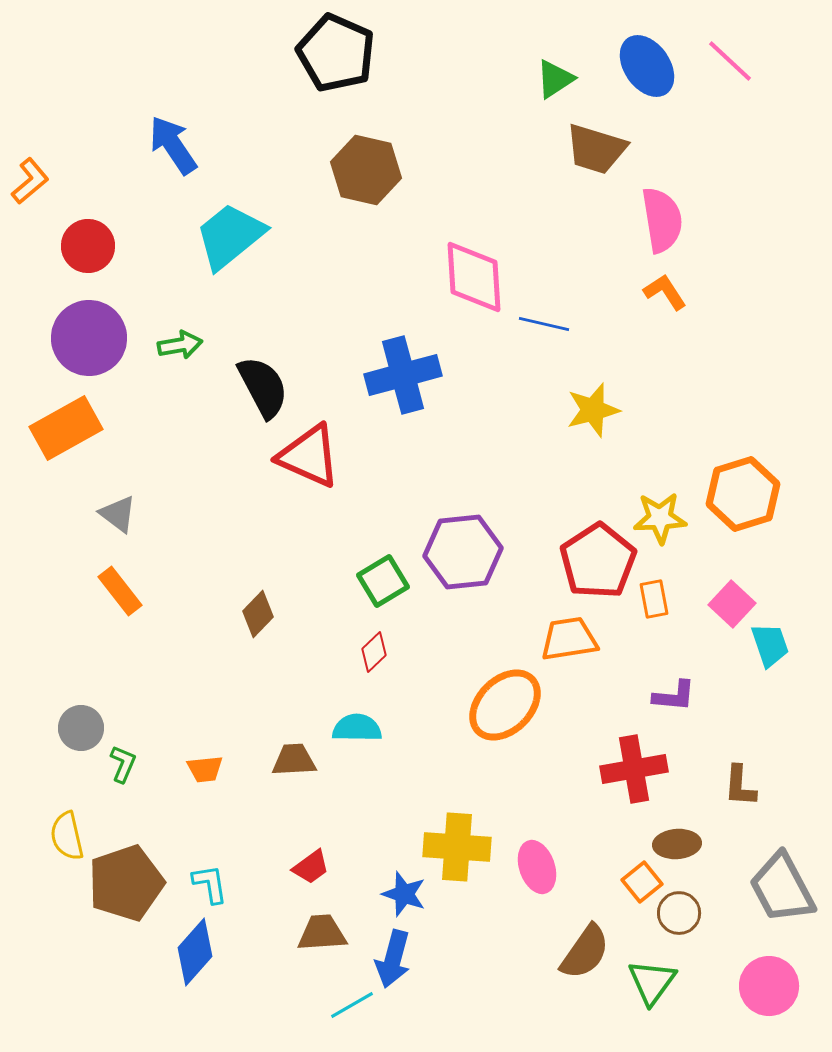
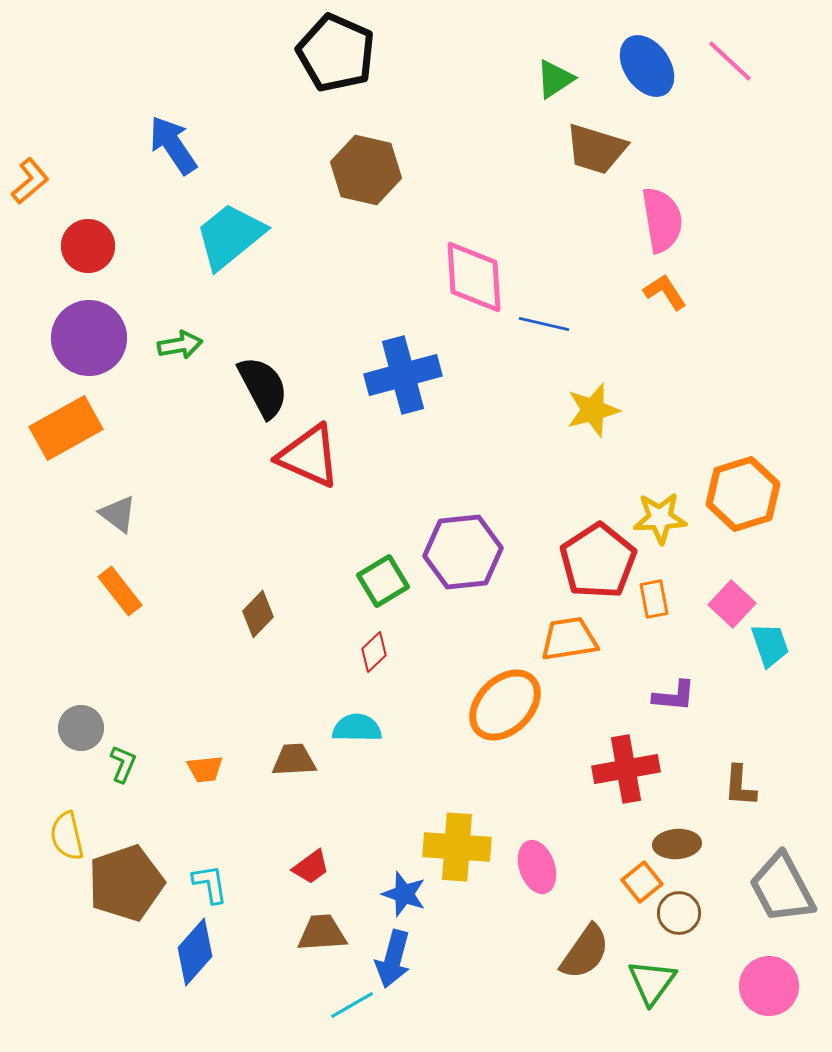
red cross at (634, 769): moved 8 px left
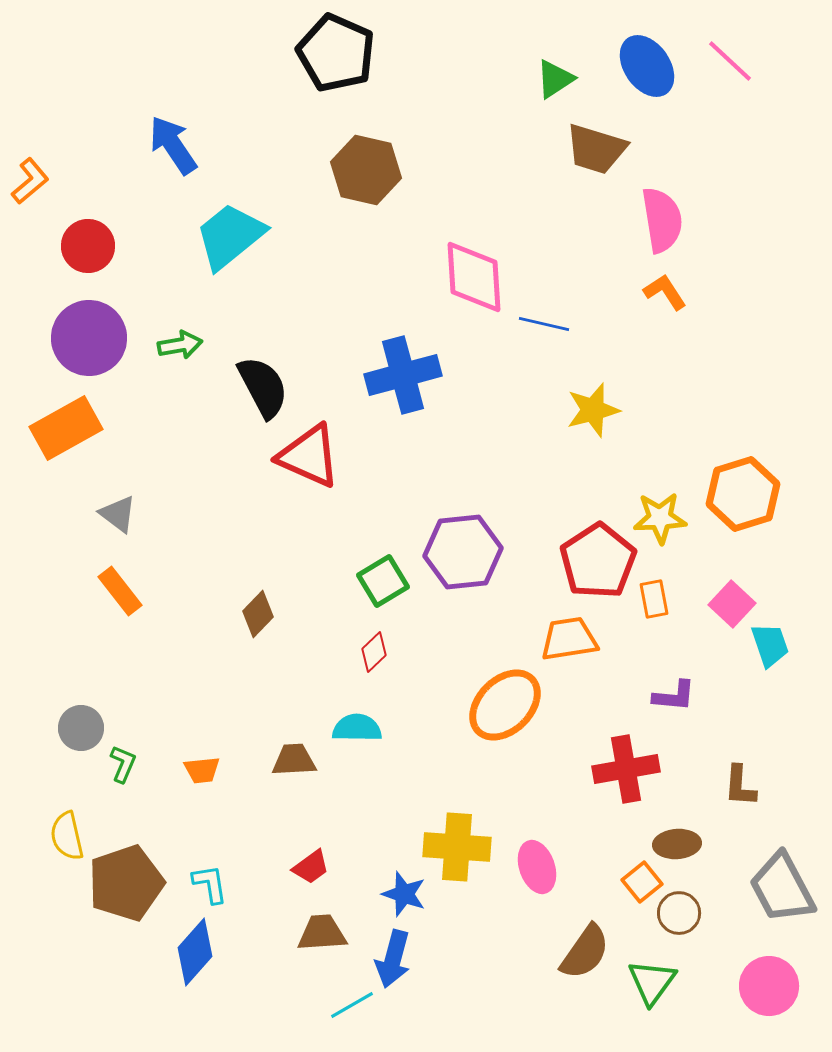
orange trapezoid at (205, 769): moved 3 px left, 1 px down
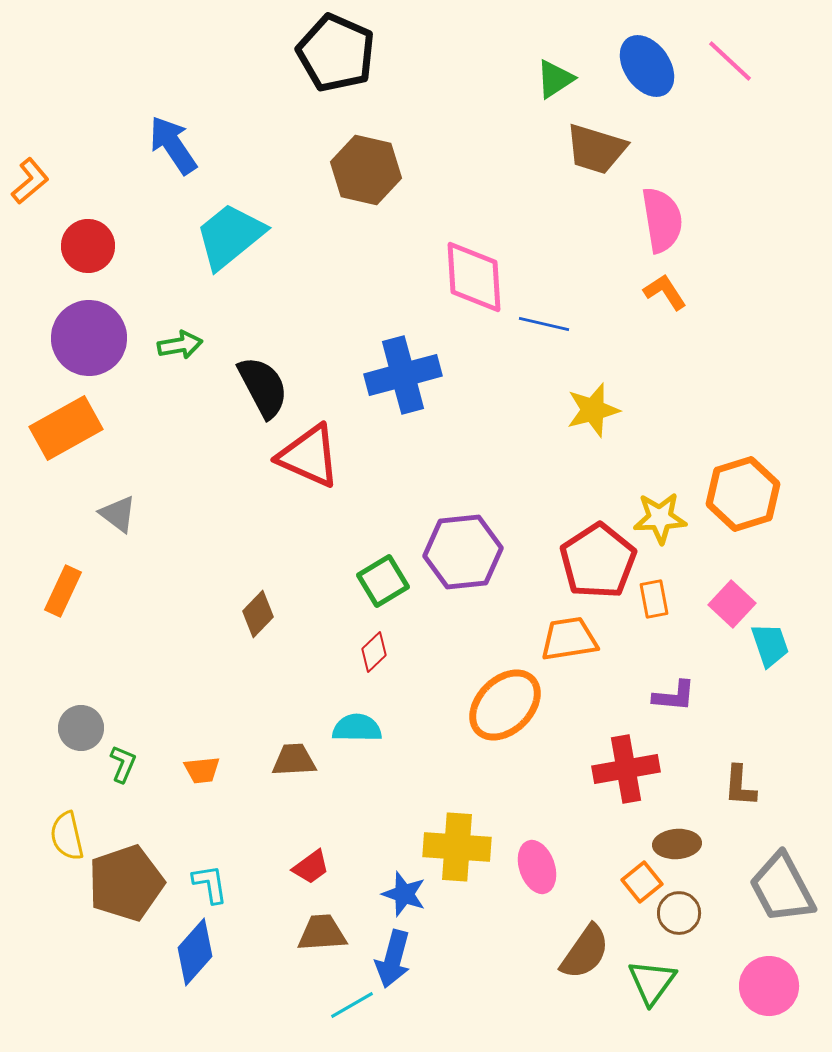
orange rectangle at (120, 591): moved 57 px left; rotated 63 degrees clockwise
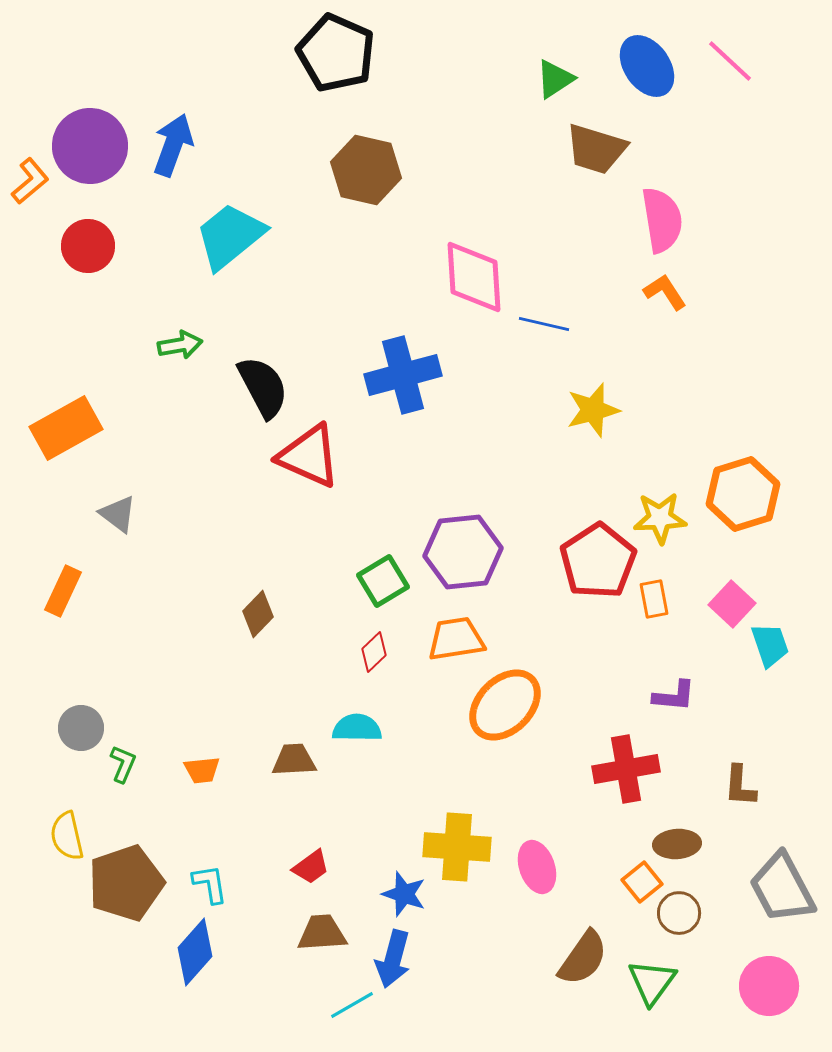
blue arrow at (173, 145): rotated 54 degrees clockwise
purple circle at (89, 338): moved 1 px right, 192 px up
orange trapezoid at (569, 639): moved 113 px left
brown semicircle at (585, 952): moved 2 px left, 6 px down
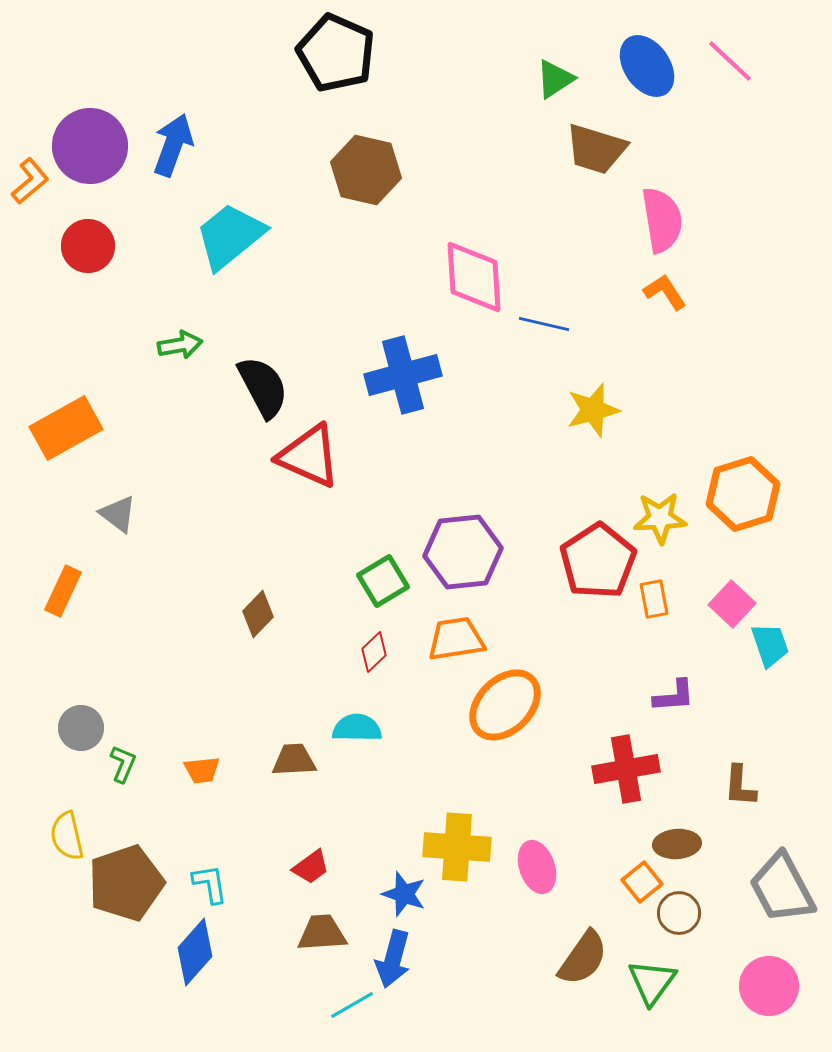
purple L-shape at (674, 696): rotated 9 degrees counterclockwise
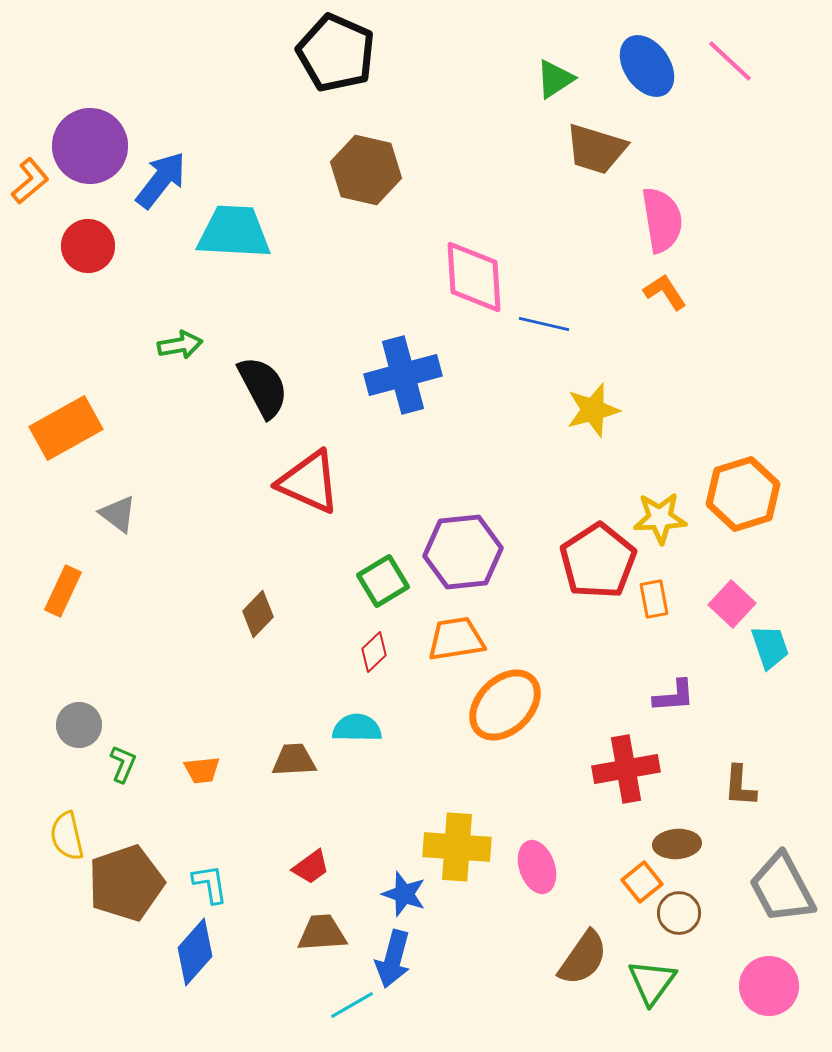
blue arrow at (173, 145): moved 12 px left, 35 px down; rotated 18 degrees clockwise
cyan trapezoid at (230, 236): moved 4 px right, 4 px up; rotated 42 degrees clockwise
red triangle at (309, 456): moved 26 px down
cyan trapezoid at (770, 645): moved 2 px down
gray circle at (81, 728): moved 2 px left, 3 px up
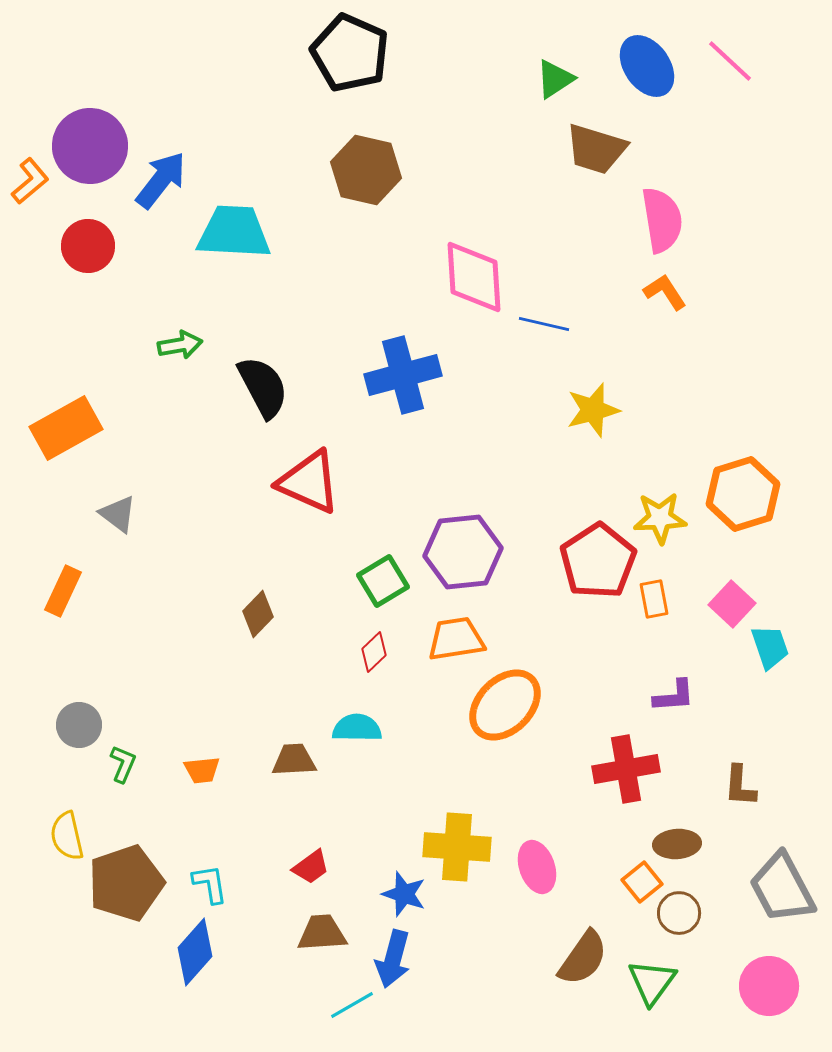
black pentagon at (336, 53): moved 14 px right
